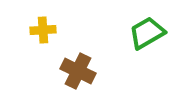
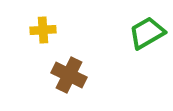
brown cross: moved 9 px left, 4 px down
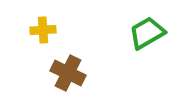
brown cross: moved 1 px left, 2 px up
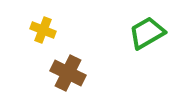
yellow cross: rotated 25 degrees clockwise
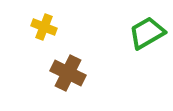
yellow cross: moved 1 px right, 3 px up
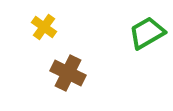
yellow cross: rotated 15 degrees clockwise
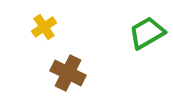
yellow cross: rotated 20 degrees clockwise
